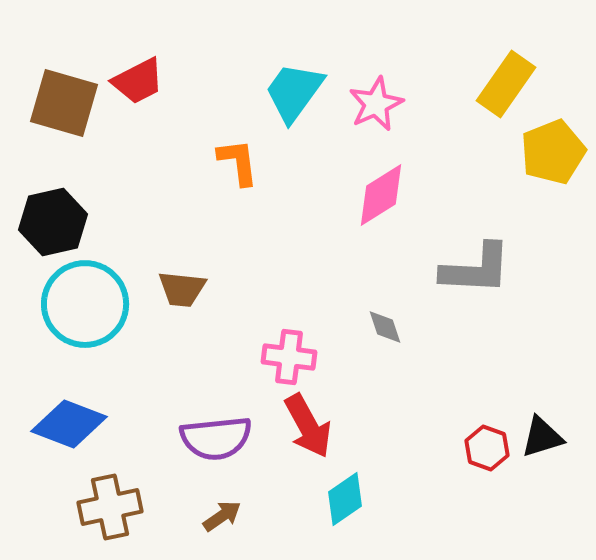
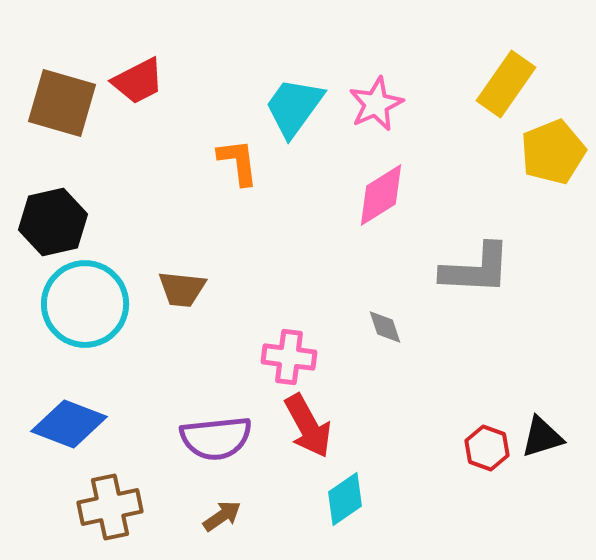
cyan trapezoid: moved 15 px down
brown square: moved 2 px left
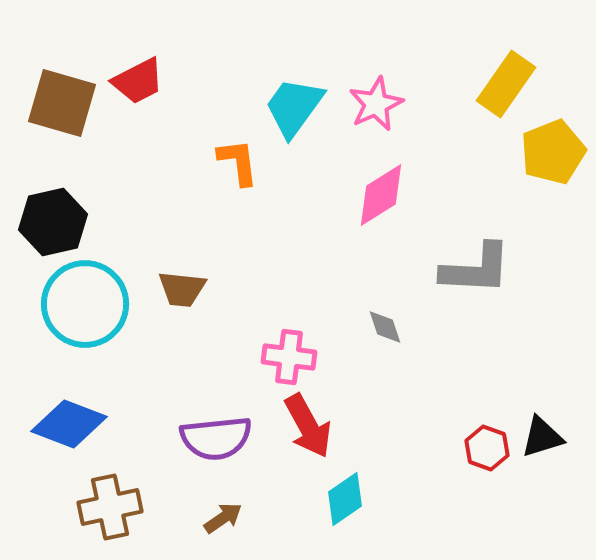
brown arrow: moved 1 px right, 2 px down
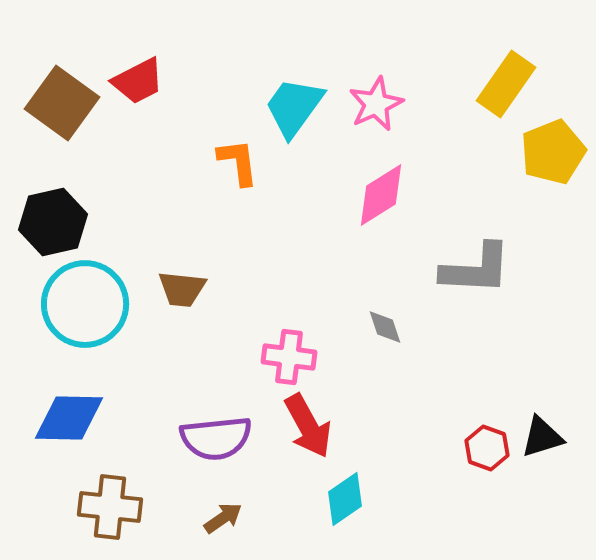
brown square: rotated 20 degrees clockwise
blue diamond: moved 6 px up; rotated 20 degrees counterclockwise
brown cross: rotated 18 degrees clockwise
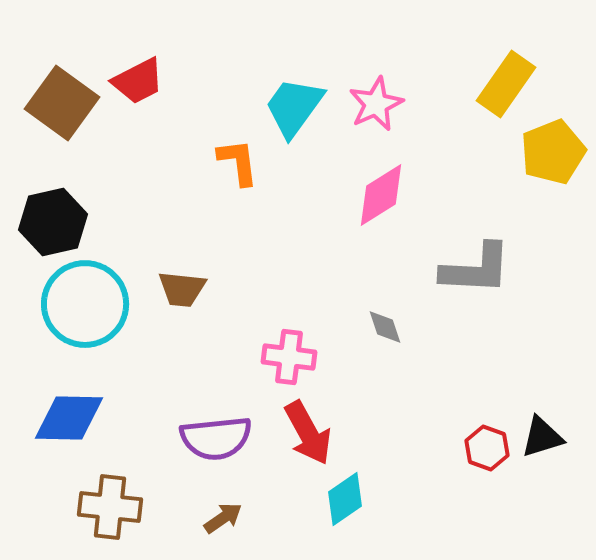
red arrow: moved 7 px down
